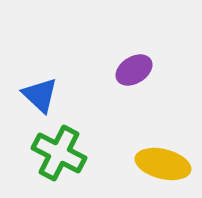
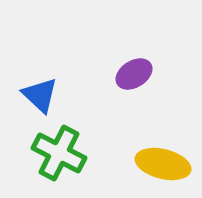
purple ellipse: moved 4 px down
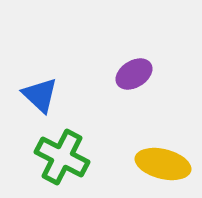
green cross: moved 3 px right, 4 px down
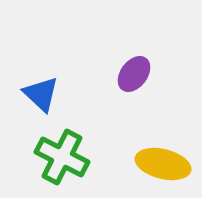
purple ellipse: rotated 21 degrees counterclockwise
blue triangle: moved 1 px right, 1 px up
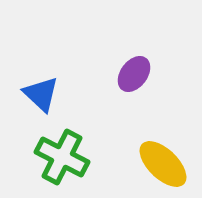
yellow ellipse: rotated 30 degrees clockwise
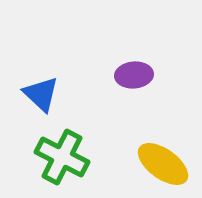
purple ellipse: moved 1 px down; rotated 48 degrees clockwise
yellow ellipse: rotated 8 degrees counterclockwise
